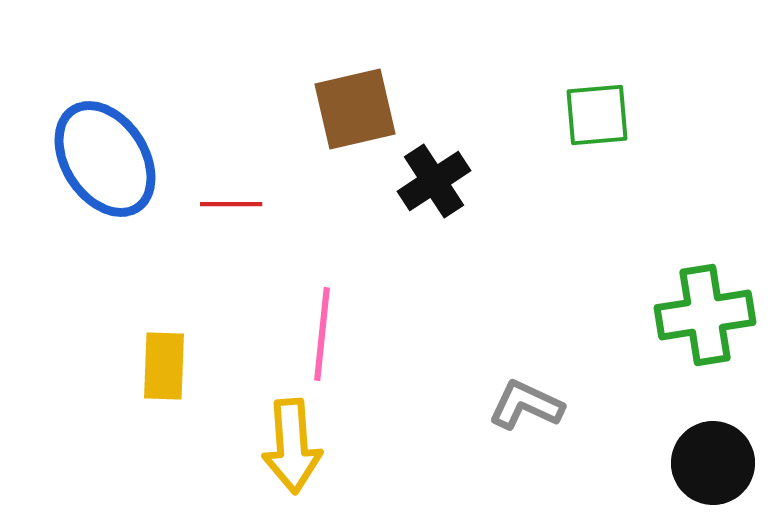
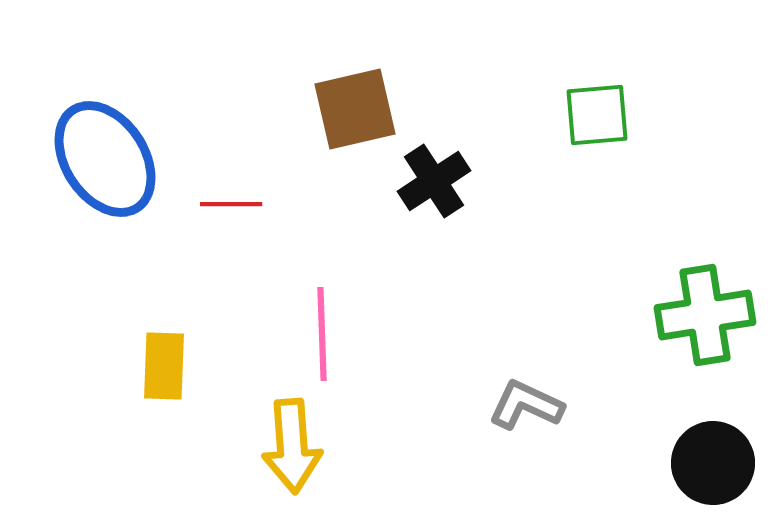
pink line: rotated 8 degrees counterclockwise
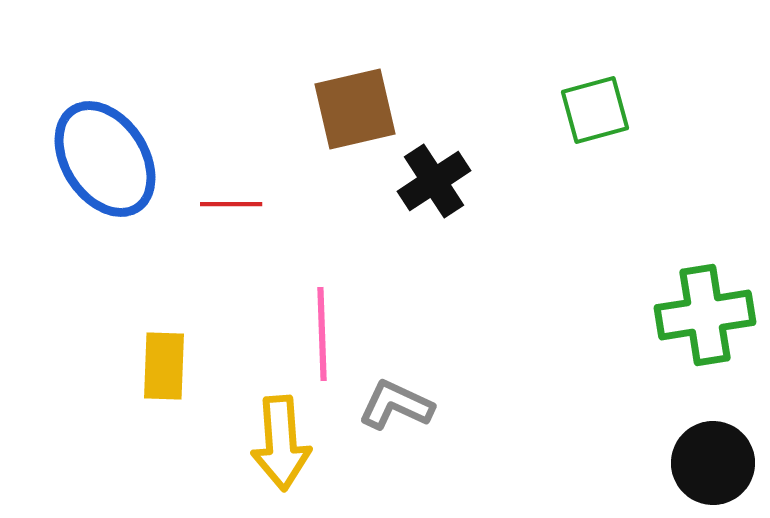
green square: moved 2 px left, 5 px up; rotated 10 degrees counterclockwise
gray L-shape: moved 130 px left
yellow arrow: moved 11 px left, 3 px up
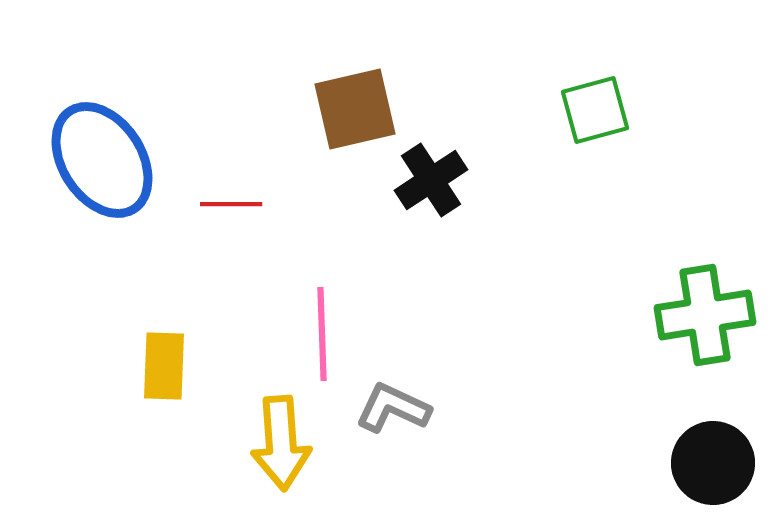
blue ellipse: moved 3 px left, 1 px down
black cross: moved 3 px left, 1 px up
gray L-shape: moved 3 px left, 3 px down
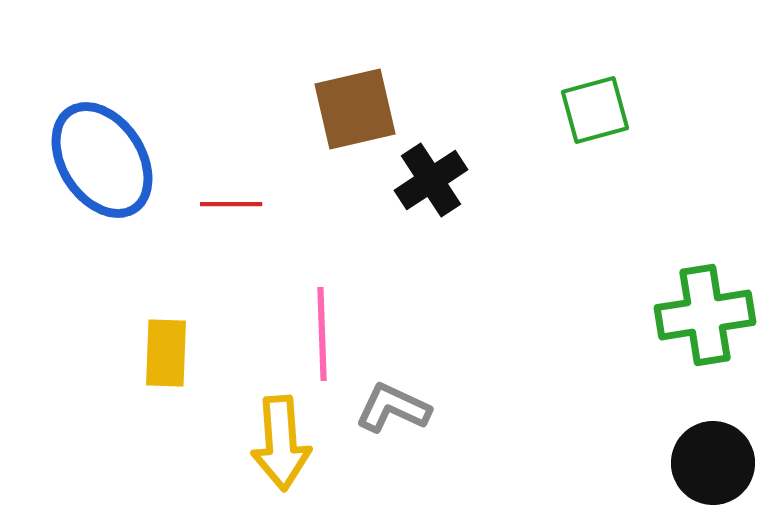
yellow rectangle: moved 2 px right, 13 px up
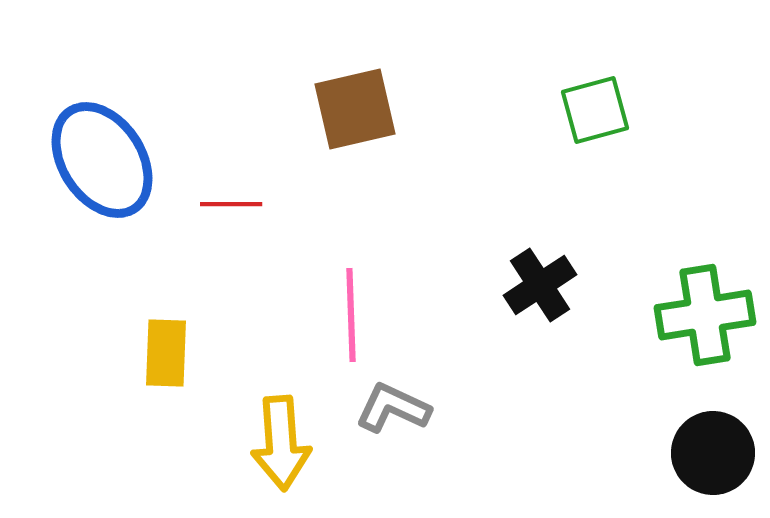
black cross: moved 109 px right, 105 px down
pink line: moved 29 px right, 19 px up
black circle: moved 10 px up
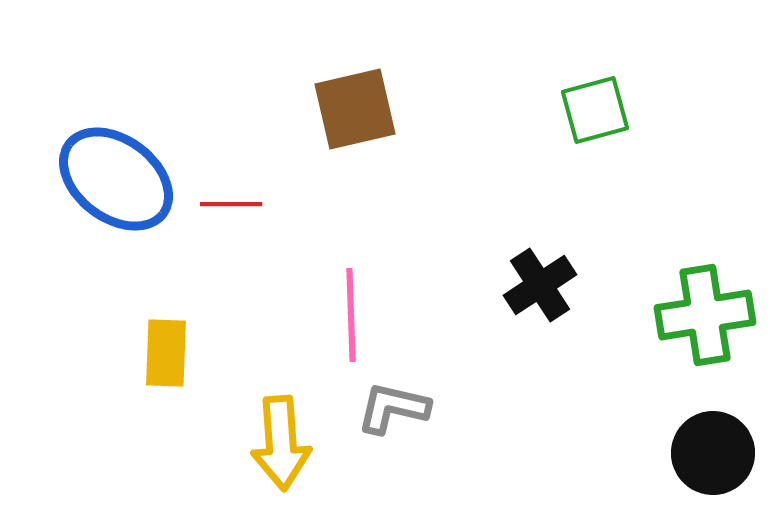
blue ellipse: moved 14 px right, 19 px down; rotated 20 degrees counterclockwise
gray L-shape: rotated 12 degrees counterclockwise
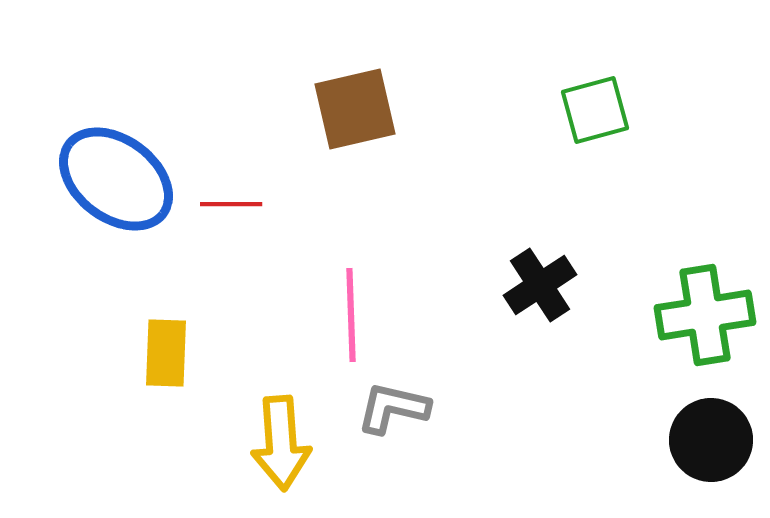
black circle: moved 2 px left, 13 px up
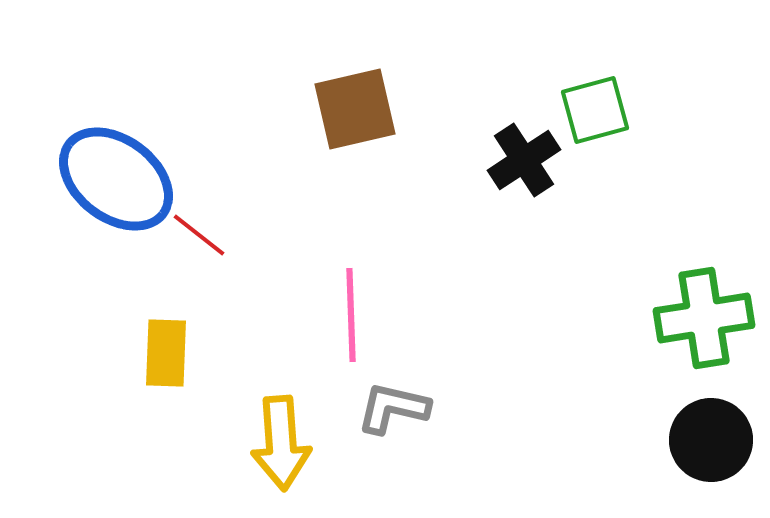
red line: moved 32 px left, 31 px down; rotated 38 degrees clockwise
black cross: moved 16 px left, 125 px up
green cross: moved 1 px left, 3 px down
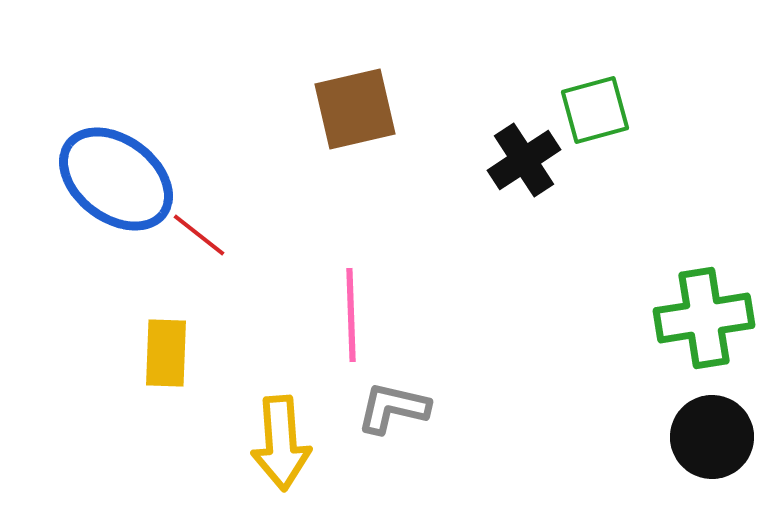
black circle: moved 1 px right, 3 px up
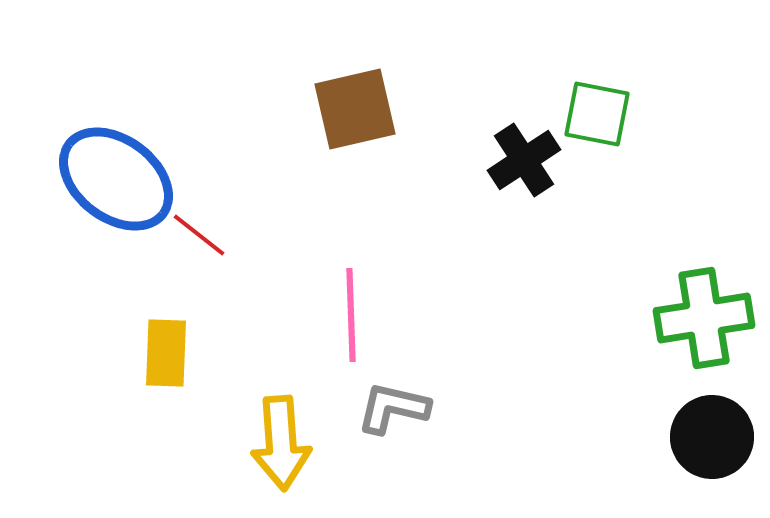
green square: moved 2 px right, 4 px down; rotated 26 degrees clockwise
